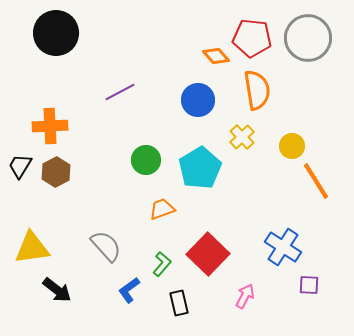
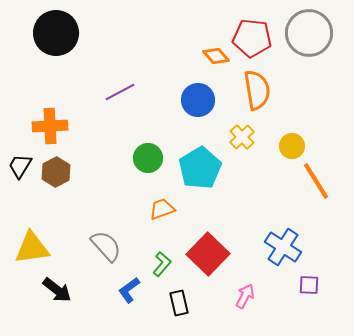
gray circle: moved 1 px right, 5 px up
green circle: moved 2 px right, 2 px up
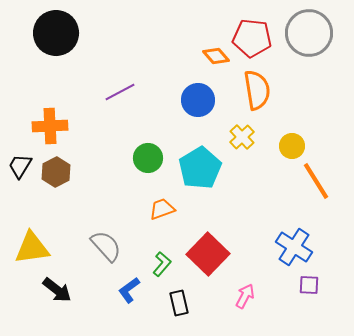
blue cross: moved 11 px right
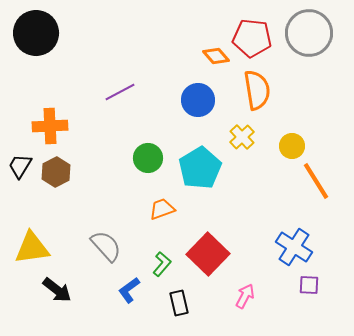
black circle: moved 20 px left
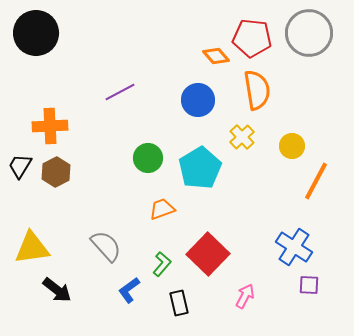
orange line: rotated 60 degrees clockwise
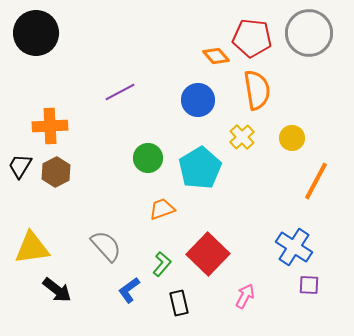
yellow circle: moved 8 px up
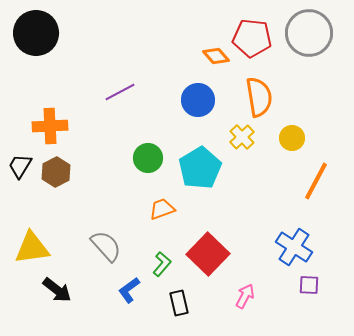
orange semicircle: moved 2 px right, 7 px down
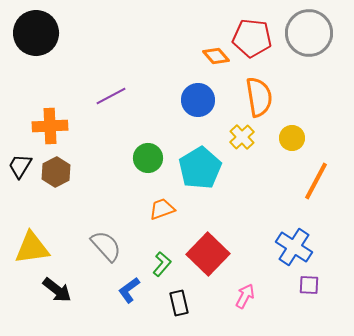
purple line: moved 9 px left, 4 px down
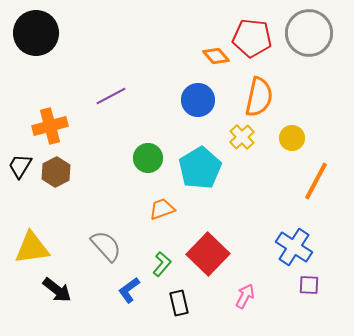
orange semicircle: rotated 21 degrees clockwise
orange cross: rotated 12 degrees counterclockwise
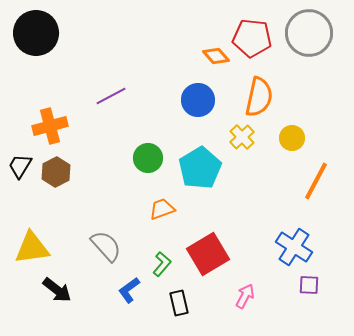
red square: rotated 15 degrees clockwise
